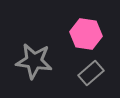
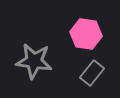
gray rectangle: moved 1 px right; rotated 10 degrees counterclockwise
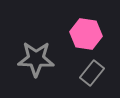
gray star: moved 2 px right, 2 px up; rotated 6 degrees counterclockwise
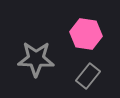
gray rectangle: moved 4 px left, 3 px down
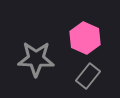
pink hexagon: moved 1 px left, 4 px down; rotated 16 degrees clockwise
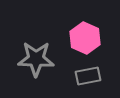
gray rectangle: rotated 40 degrees clockwise
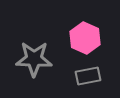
gray star: moved 2 px left
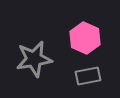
gray star: rotated 12 degrees counterclockwise
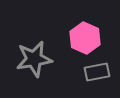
gray rectangle: moved 9 px right, 4 px up
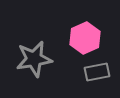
pink hexagon: rotated 12 degrees clockwise
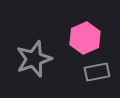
gray star: rotated 9 degrees counterclockwise
